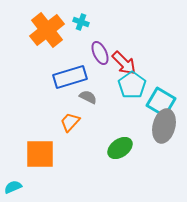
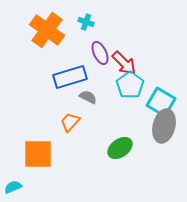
cyan cross: moved 5 px right
orange cross: rotated 16 degrees counterclockwise
cyan pentagon: moved 2 px left
orange square: moved 2 px left
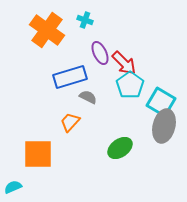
cyan cross: moved 1 px left, 2 px up
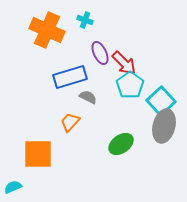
orange cross: rotated 12 degrees counterclockwise
cyan square: moved 1 px up; rotated 16 degrees clockwise
green ellipse: moved 1 px right, 4 px up
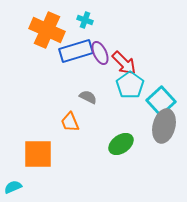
blue rectangle: moved 6 px right, 26 px up
orange trapezoid: rotated 65 degrees counterclockwise
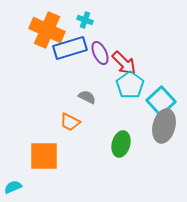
blue rectangle: moved 6 px left, 3 px up
gray semicircle: moved 1 px left
orange trapezoid: rotated 40 degrees counterclockwise
green ellipse: rotated 40 degrees counterclockwise
orange square: moved 6 px right, 2 px down
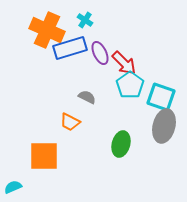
cyan cross: rotated 14 degrees clockwise
cyan square: moved 4 px up; rotated 28 degrees counterclockwise
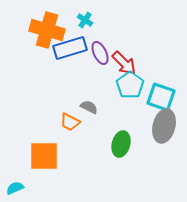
orange cross: rotated 8 degrees counterclockwise
gray semicircle: moved 2 px right, 10 px down
cyan semicircle: moved 2 px right, 1 px down
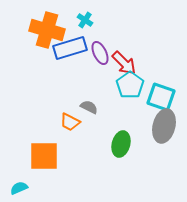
cyan semicircle: moved 4 px right
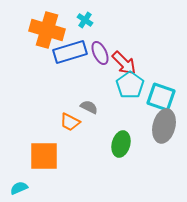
blue rectangle: moved 4 px down
